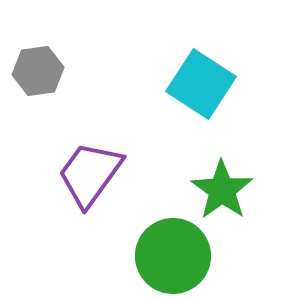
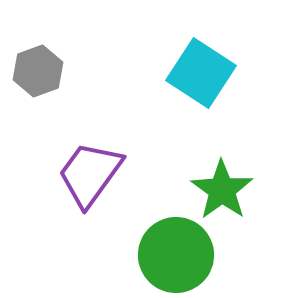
gray hexagon: rotated 12 degrees counterclockwise
cyan square: moved 11 px up
green circle: moved 3 px right, 1 px up
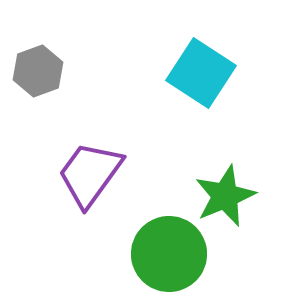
green star: moved 3 px right, 6 px down; rotated 14 degrees clockwise
green circle: moved 7 px left, 1 px up
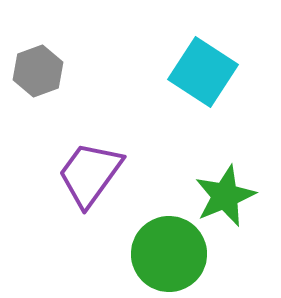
cyan square: moved 2 px right, 1 px up
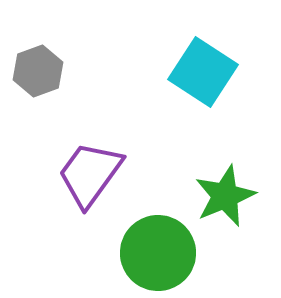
green circle: moved 11 px left, 1 px up
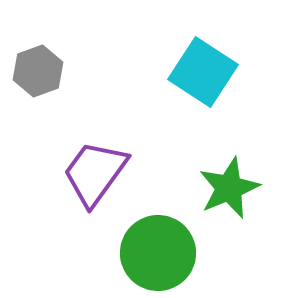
purple trapezoid: moved 5 px right, 1 px up
green star: moved 4 px right, 8 px up
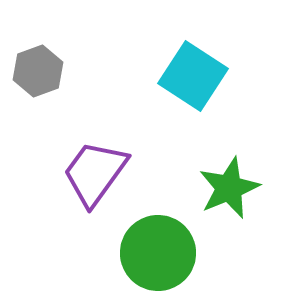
cyan square: moved 10 px left, 4 px down
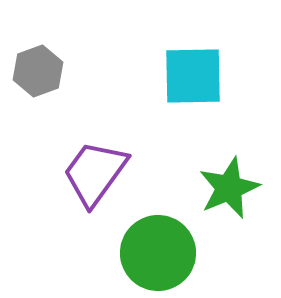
cyan square: rotated 34 degrees counterclockwise
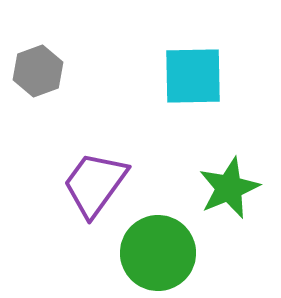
purple trapezoid: moved 11 px down
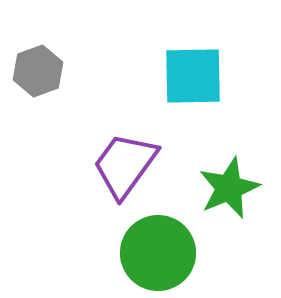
purple trapezoid: moved 30 px right, 19 px up
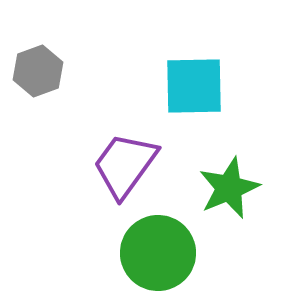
cyan square: moved 1 px right, 10 px down
